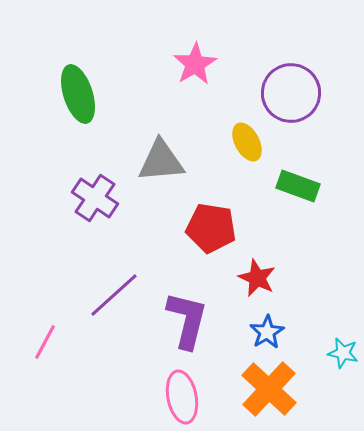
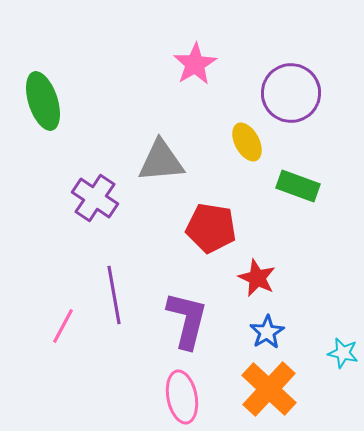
green ellipse: moved 35 px left, 7 px down
purple line: rotated 58 degrees counterclockwise
pink line: moved 18 px right, 16 px up
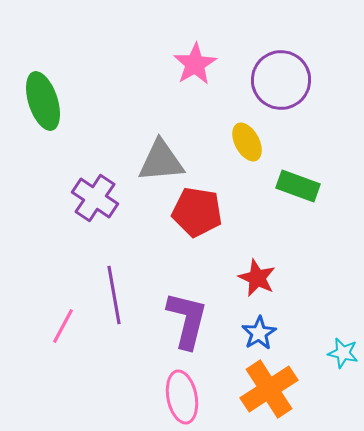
purple circle: moved 10 px left, 13 px up
red pentagon: moved 14 px left, 16 px up
blue star: moved 8 px left, 1 px down
orange cross: rotated 14 degrees clockwise
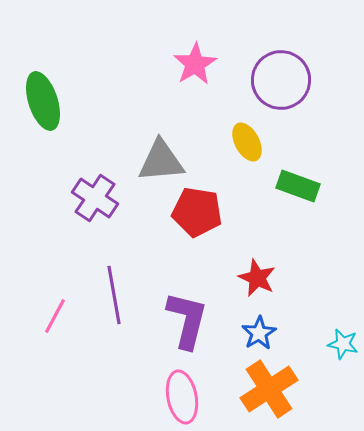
pink line: moved 8 px left, 10 px up
cyan star: moved 9 px up
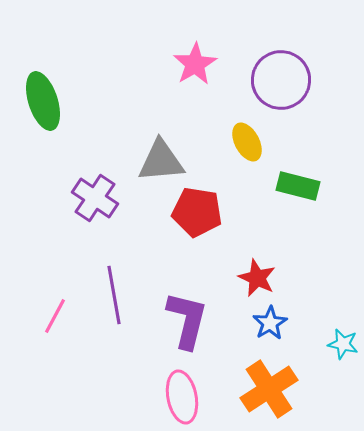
green rectangle: rotated 6 degrees counterclockwise
blue star: moved 11 px right, 10 px up
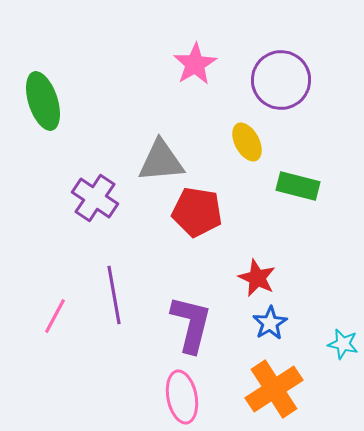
purple L-shape: moved 4 px right, 4 px down
orange cross: moved 5 px right
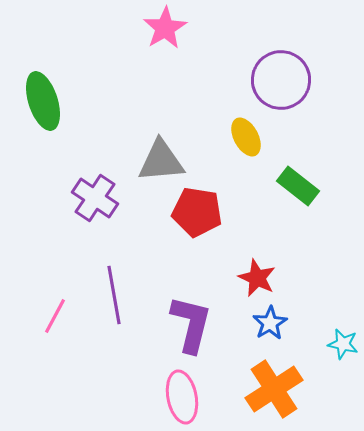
pink star: moved 30 px left, 36 px up
yellow ellipse: moved 1 px left, 5 px up
green rectangle: rotated 24 degrees clockwise
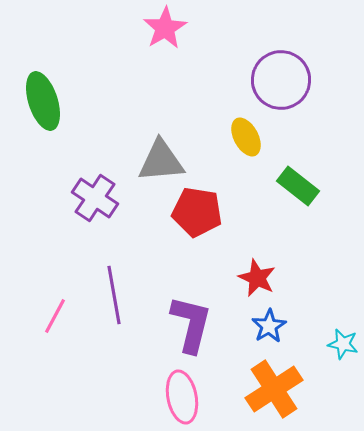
blue star: moved 1 px left, 3 px down
